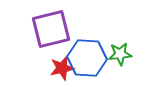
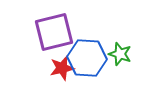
purple square: moved 3 px right, 3 px down
green star: rotated 25 degrees clockwise
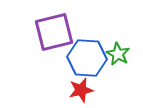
green star: moved 2 px left; rotated 10 degrees clockwise
red star: moved 19 px right, 22 px down
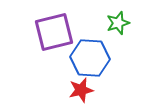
green star: moved 31 px up; rotated 25 degrees clockwise
blue hexagon: moved 3 px right
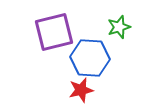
green star: moved 1 px right, 4 px down
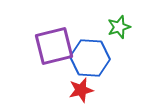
purple square: moved 14 px down
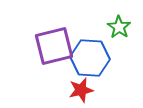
green star: rotated 20 degrees counterclockwise
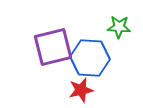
green star: rotated 30 degrees counterclockwise
purple square: moved 1 px left, 1 px down
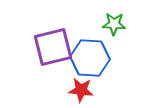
green star: moved 5 px left, 3 px up
red star: rotated 20 degrees clockwise
